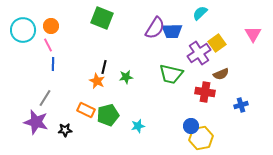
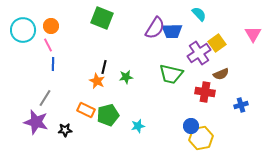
cyan semicircle: moved 1 px left, 1 px down; rotated 91 degrees clockwise
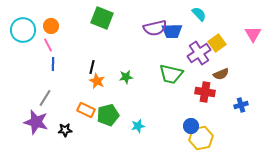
purple semicircle: rotated 45 degrees clockwise
black line: moved 12 px left
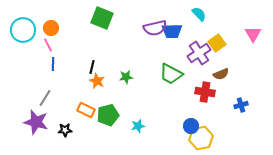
orange circle: moved 2 px down
green trapezoid: rotated 15 degrees clockwise
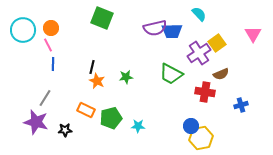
green pentagon: moved 3 px right, 3 px down
cyan star: rotated 16 degrees clockwise
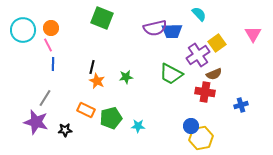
purple cross: moved 1 px left, 2 px down
brown semicircle: moved 7 px left
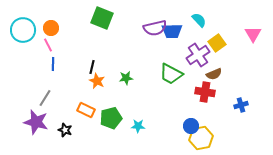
cyan semicircle: moved 6 px down
green star: moved 1 px down
black star: rotated 24 degrees clockwise
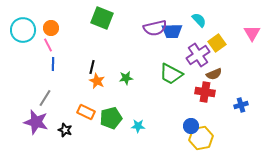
pink triangle: moved 1 px left, 1 px up
orange rectangle: moved 2 px down
